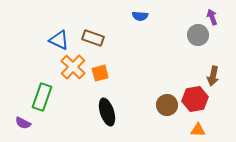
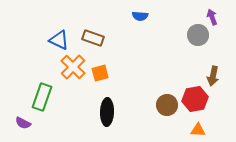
black ellipse: rotated 20 degrees clockwise
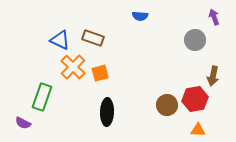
purple arrow: moved 2 px right
gray circle: moved 3 px left, 5 px down
blue triangle: moved 1 px right
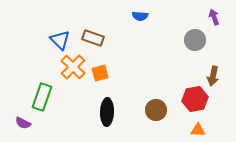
blue triangle: rotated 20 degrees clockwise
brown circle: moved 11 px left, 5 px down
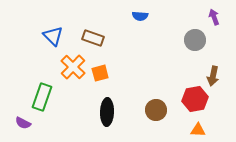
blue triangle: moved 7 px left, 4 px up
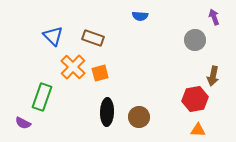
brown circle: moved 17 px left, 7 px down
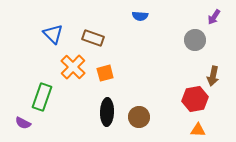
purple arrow: rotated 126 degrees counterclockwise
blue triangle: moved 2 px up
orange square: moved 5 px right
